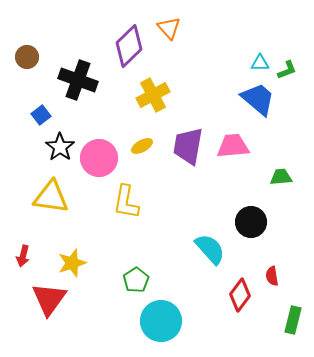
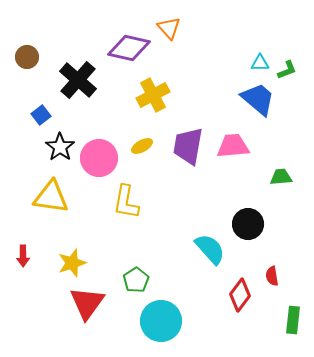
purple diamond: moved 2 px down; rotated 57 degrees clockwise
black cross: rotated 21 degrees clockwise
black circle: moved 3 px left, 2 px down
red arrow: rotated 15 degrees counterclockwise
red triangle: moved 38 px right, 4 px down
green rectangle: rotated 8 degrees counterclockwise
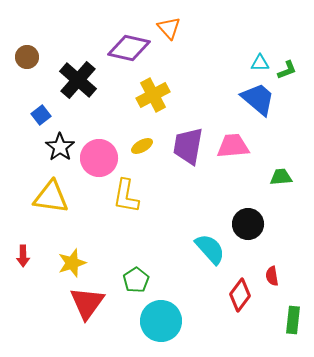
yellow L-shape: moved 6 px up
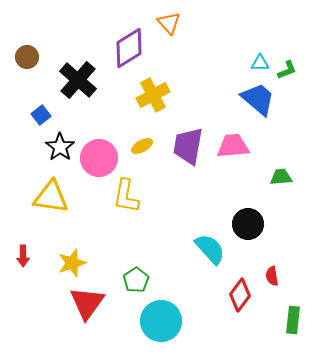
orange triangle: moved 5 px up
purple diamond: rotated 45 degrees counterclockwise
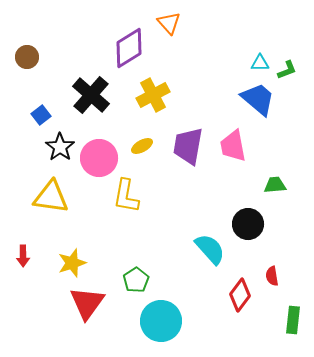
black cross: moved 13 px right, 15 px down
pink trapezoid: rotated 96 degrees counterclockwise
green trapezoid: moved 6 px left, 8 px down
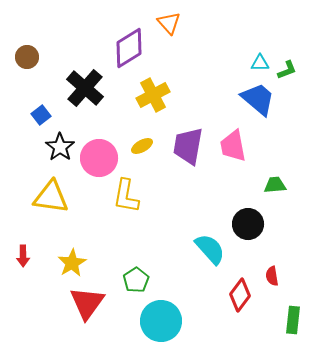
black cross: moved 6 px left, 7 px up
yellow star: rotated 12 degrees counterclockwise
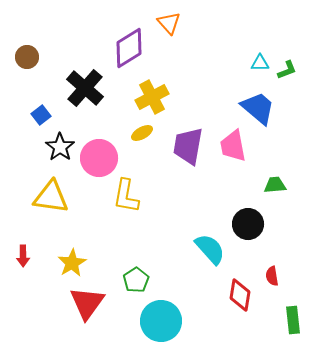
yellow cross: moved 1 px left, 2 px down
blue trapezoid: moved 9 px down
yellow ellipse: moved 13 px up
red diamond: rotated 28 degrees counterclockwise
green rectangle: rotated 12 degrees counterclockwise
